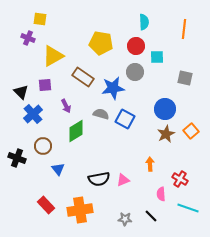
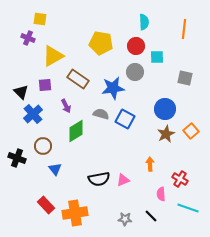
brown rectangle: moved 5 px left, 2 px down
blue triangle: moved 3 px left
orange cross: moved 5 px left, 3 px down
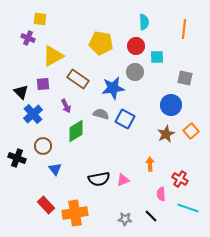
purple square: moved 2 px left, 1 px up
blue circle: moved 6 px right, 4 px up
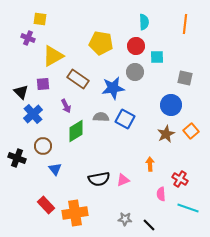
orange line: moved 1 px right, 5 px up
gray semicircle: moved 3 px down; rotated 14 degrees counterclockwise
black line: moved 2 px left, 9 px down
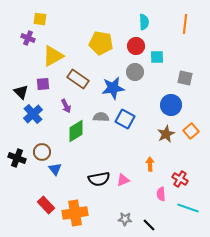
brown circle: moved 1 px left, 6 px down
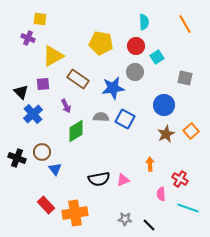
orange line: rotated 36 degrees counterclockwise
cyan square: rotated 32 degrees counterclockwise
blue circle: moved 7 px left
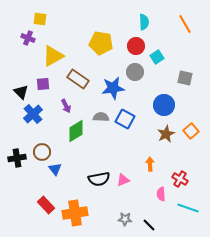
black cross: rotated 30 degrees counterclockwise
